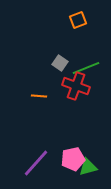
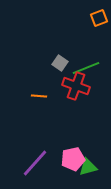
orange square: moved 21 px right, 2 px up
purple line: moved 1 px left
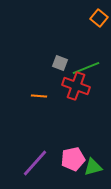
orange square: rotated 30 degrees counterclockwise
gray square: rotated 14 degrees counterclockwise
green triangle: moved 5 px right
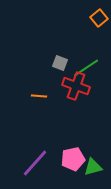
orange square: rotated 12 degrees clockwise
green line: rotated 12 degrees counterclockwise
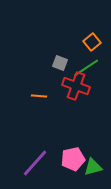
orange square: moved 7 px left, 24 px down
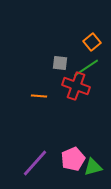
gray square: rotated 14 degrees counterclockwise
pink pentagon: rotated 10 degrees counterclockwise
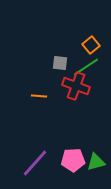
orange square: moved 1 px left, 3 px down
green line: moved 1 px up
pink pentagon: moved 1 px down; rotated 20 degrees clockwise
green triangle: moved 3 px right, 5 px up
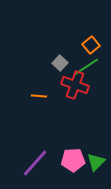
gray square: rotated 35 degrees clockwise
red cross: moved 1 px left, 1 px up
green triangle: rotated 30 degrees counterclockwise
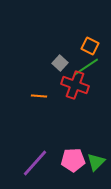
orange square: moved 1 px left, 1 px down; rotated 24 degrees counterclockwise
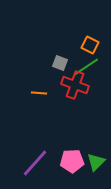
orange square: moved 1 px up
gray square: rotated 21 degrees counterclockwise
orange line: moved 3 px up
pink pentagon: moved 1 px left, 1 px down
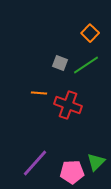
orange square: moved 12 px up; rotated 18 degrees clockwise
green line: moved 2 px up
red cross: moved 7 px left, 20 px down
pink pentagon: moved 11 px down
